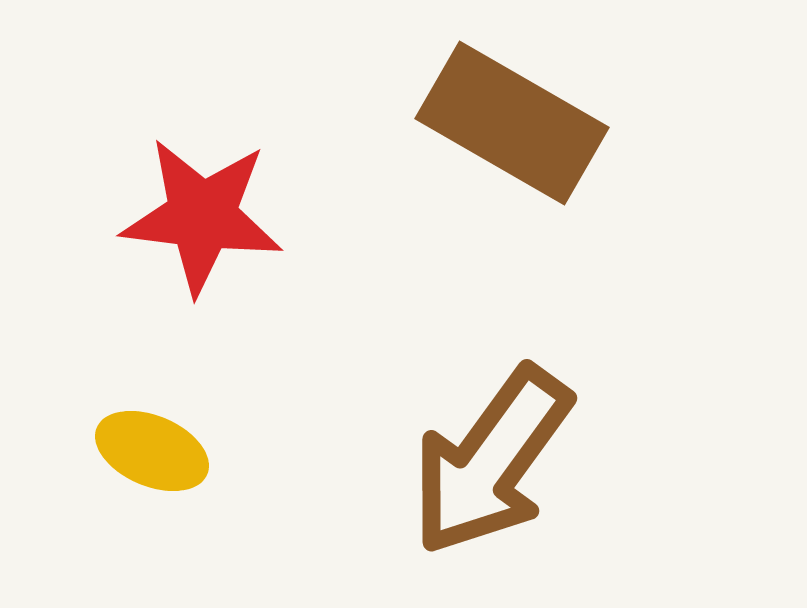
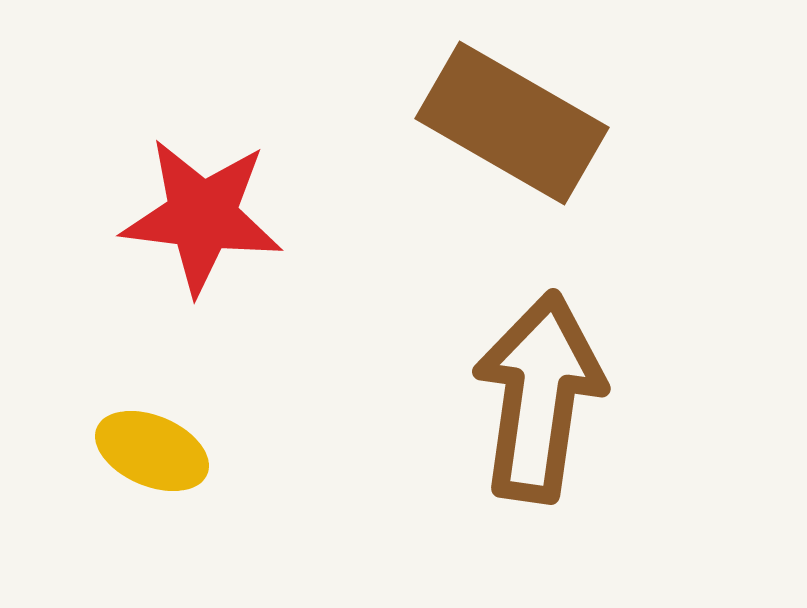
brown arrow: moved 48 px right, 64 px up; rotated 152 degrees clockwise
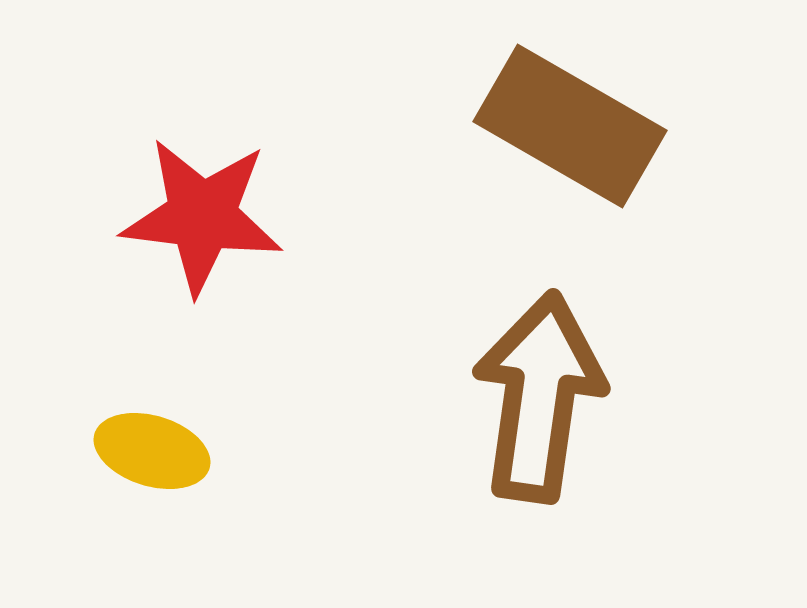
brown rectangle: moved 58 px right, 3 px down
yellow ellipse: rotated 6 degrees counterclockwise
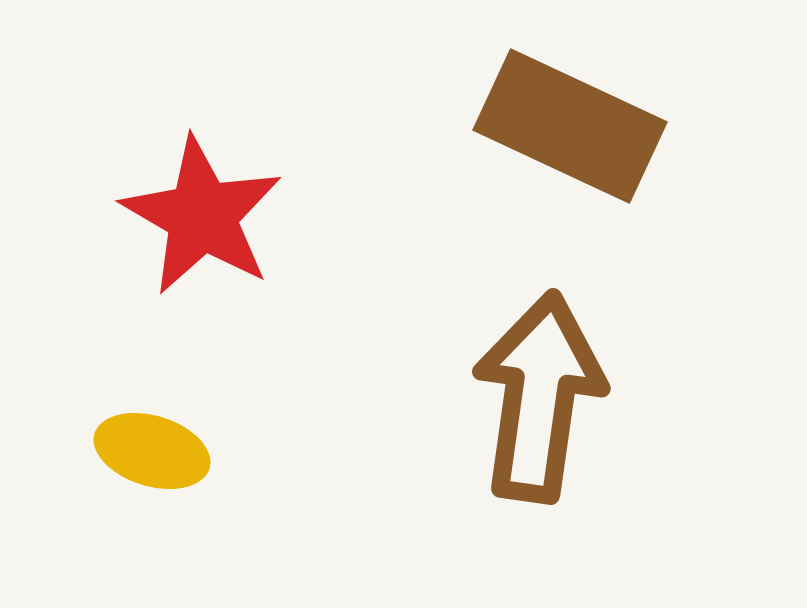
brown rectangle: rotated 5 degrees counterclockwise
red star: rotated 23 degrees clockwise
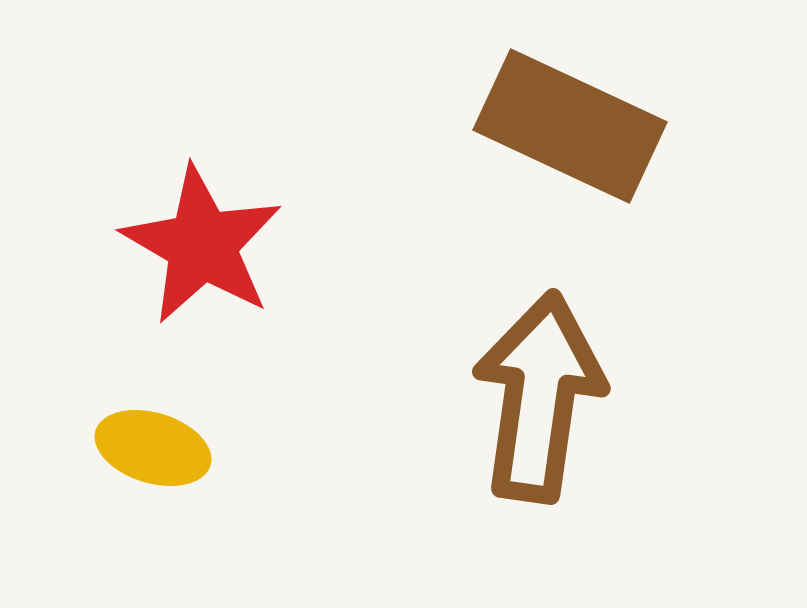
red star: moved 29 px down
yellow ellipse: moved 1 px right, 3 px up
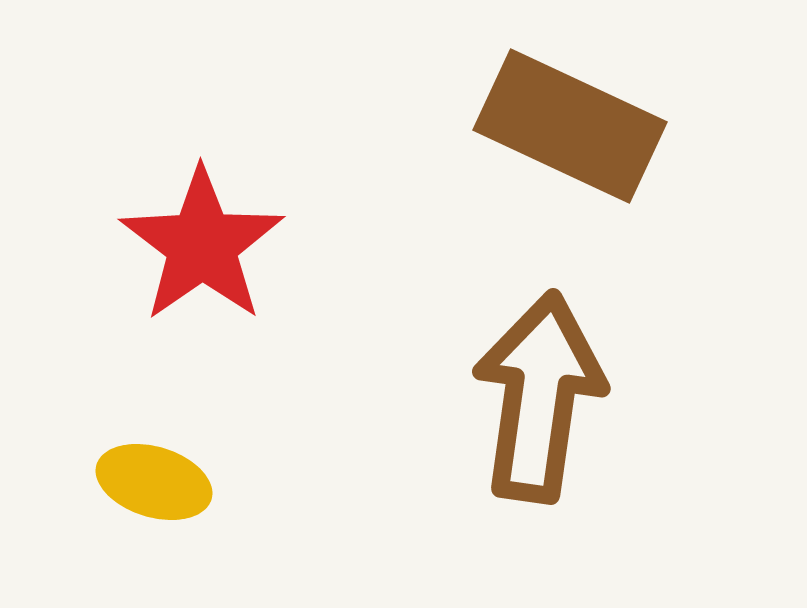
red star: rotated 7 degrees clockwise
yellow ellipse: moved 1 px right, 34 px down
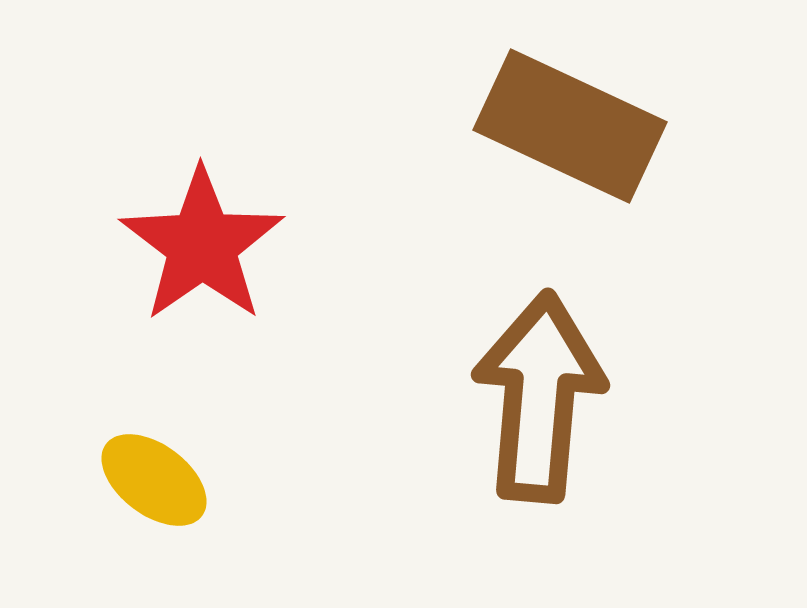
brown arrow: rotated 3 degrees counterclockwise
yellow ellipse: moved 2 px up; rotated 20 degrees clockwise
